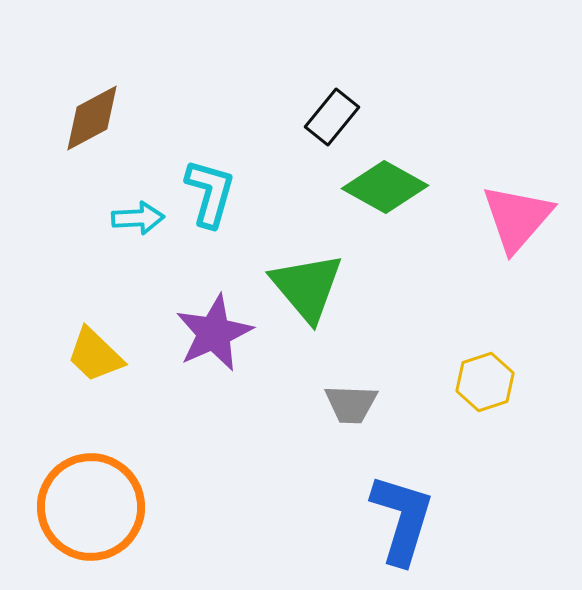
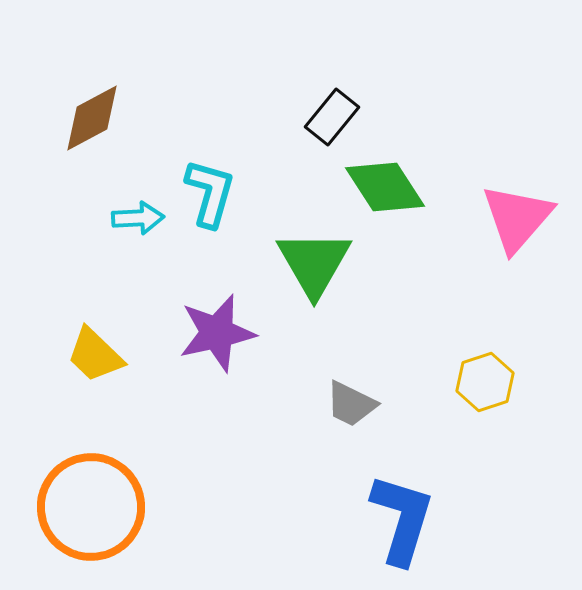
green diamond: rotated 28 degrees clockwise
green triangle: moved 7 px right, 24 px up; rotated 10 degrees clockwise
purple star: moved 3 px right; rotated 12 degrees clockwise
gray trapezoid: rotated 24 degrees clockwise
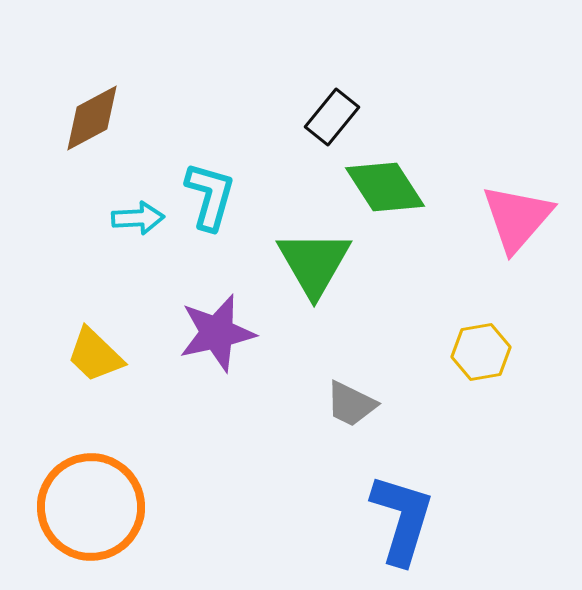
cyan L-shape: moved 3 px down
yellow hexagon: moved 4 px left, 30 px up; rotated 8 degrees clockwise
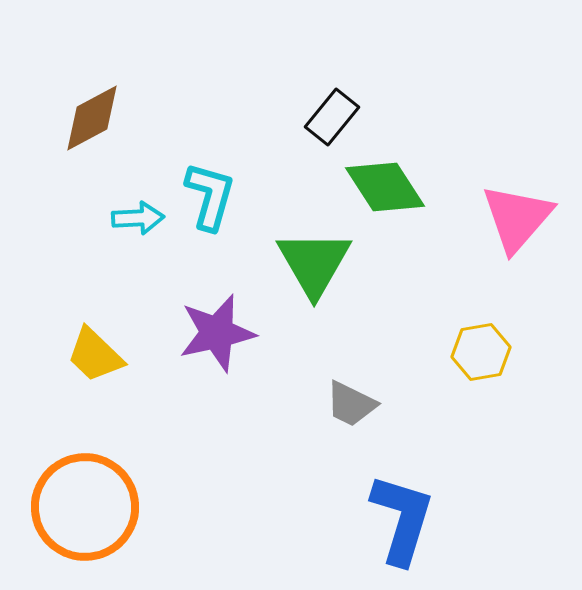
orange circle: moved 6 px left
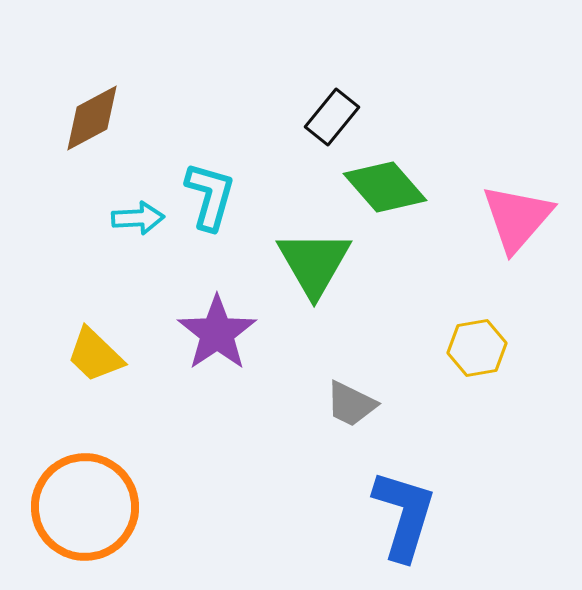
green diamond: rotated 8 degrees counterclockwise
purple star: rotated 22 degrees counterclockwise
yellow hexagon: moved 4 px left, 4 px up
blue L-shape: moved 2 px right, 4 px up
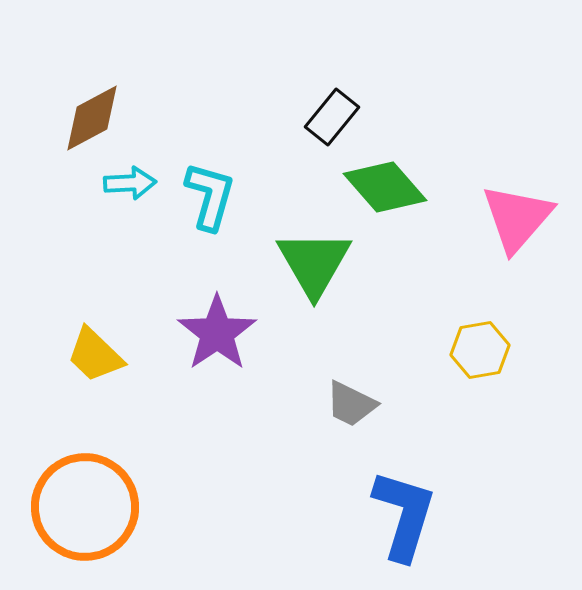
cyan arrow: moved 8 px left, 35 px up
yellow hexagon: moved 3 px right, 2 px down
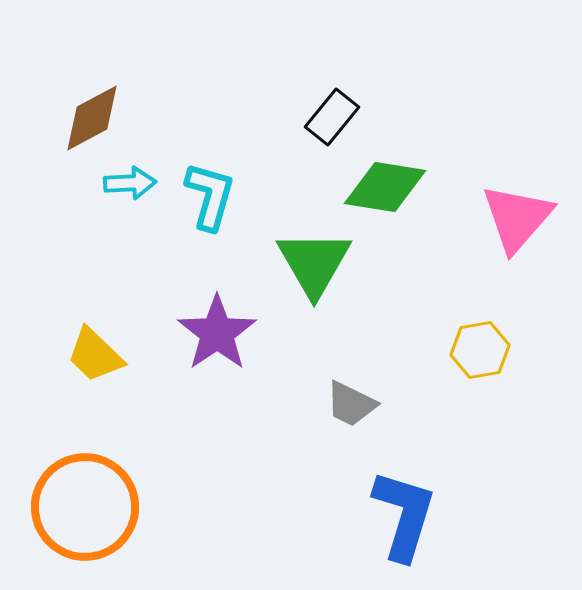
green diamond: rotated 40 degrees counterclockwise
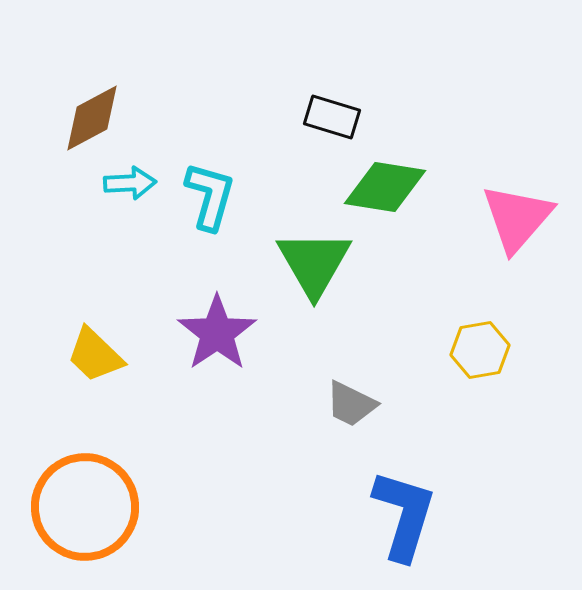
black rectangle: rotated 68 degrees clockwise
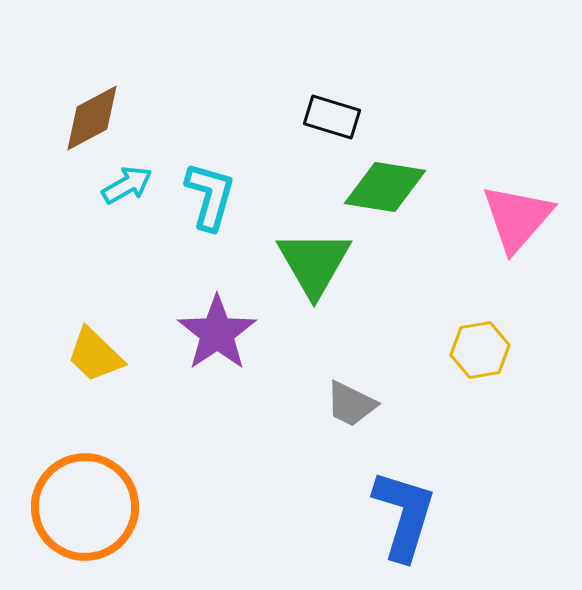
cyan arrow: moved 3 px left, 2 px down; rotated 27 degrees counterclockwise
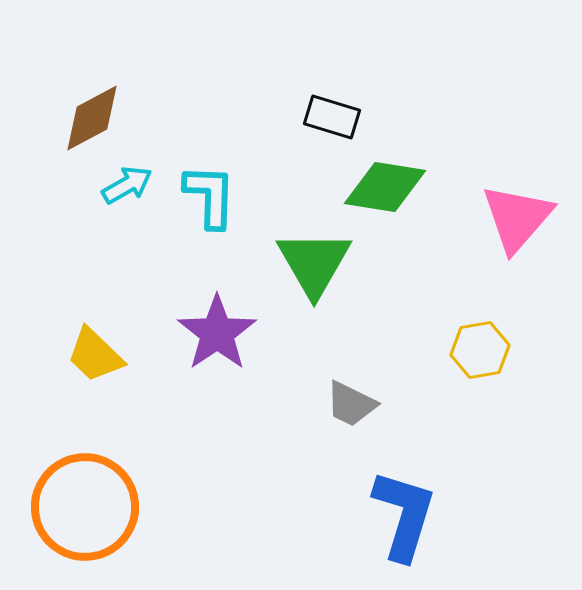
cyan L-shape: rotated 14 degrees counterclockwise
